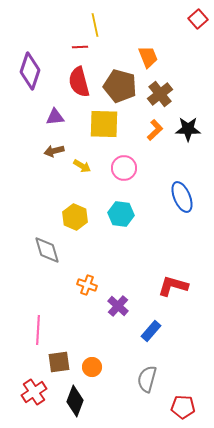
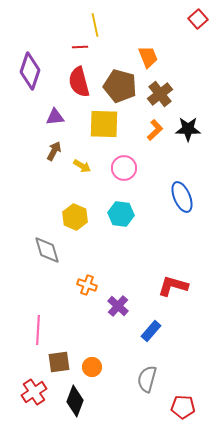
brown arrow: rotated 132 degrees clockwise
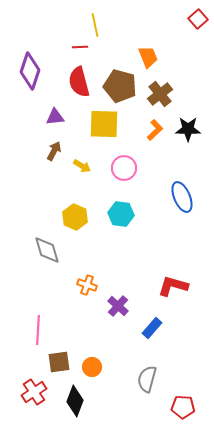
blue rectangle: moved 1 px right, 3 px up
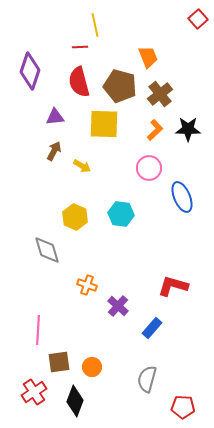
pink circle: moved 25 px right
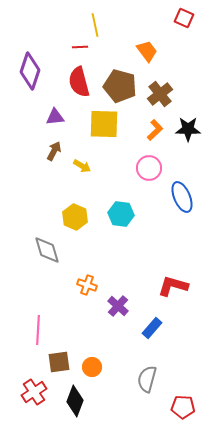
red square: moved 14 px left, 1 px up; rotated 24 degrees counterclockwise
orange trapezoid: moved 1 px left, 6 px up; rotated 15 degrees counterclockwise
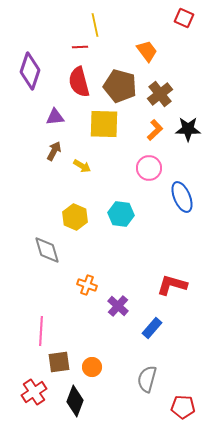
red L-shape: moved 1 px left, 1 px up
pink line: moved 3 px right, 1 px down
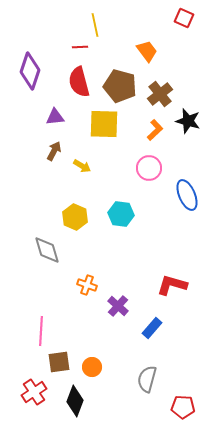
black star: moved 8 px up; rotated 15 degrees clockwise
blue ellipse: moved 5 px right, 2 px up
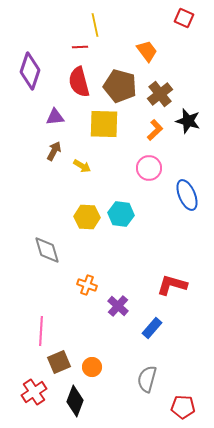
yellow hexagon: moved 12 px right; rotated 20 degrees counterclockwise
brown square: rotated 15 degrees counterclockwise
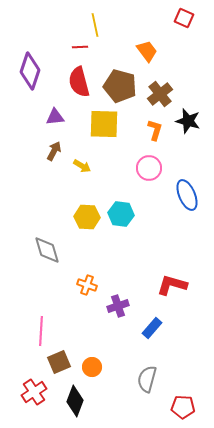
orange L-shape: rotated 30 degrees counterclockwise
purple cross: rotated 30 degrees clockwise
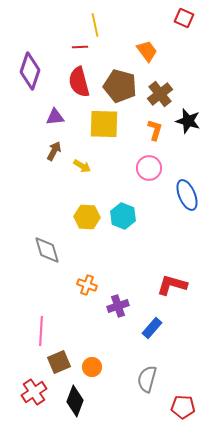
cyan hexagon: moved 2 px right, 2 px down; rotated 15 degrees clockwise
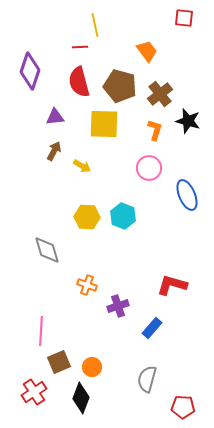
red square: rotated 18 degrees counterclockwise
black diamond: moved 6 px right, 3 px up
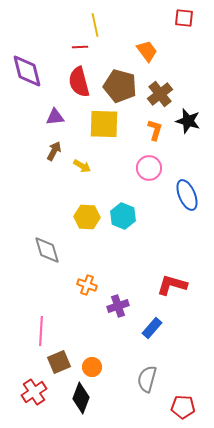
purple diamond: moved 3 px left; rotated 33 degrees counterclockwise
